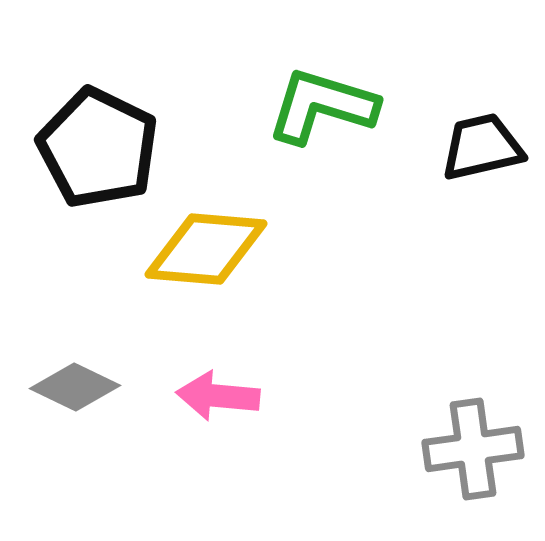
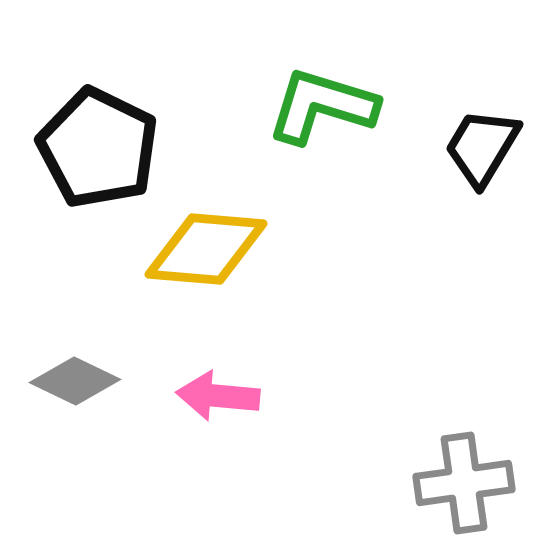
black trapezoid: rotated 46 degrees counterclockwise
gray diamond: moved 6 px up
gray cross: moved 9 px left, 34 px down
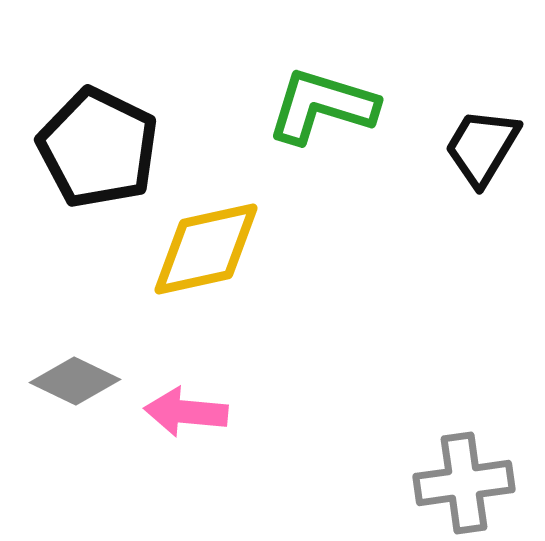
yellow diamond: rotated 17 degrees counterclockwise
pink arrow: moved 32 px left, 16 px down
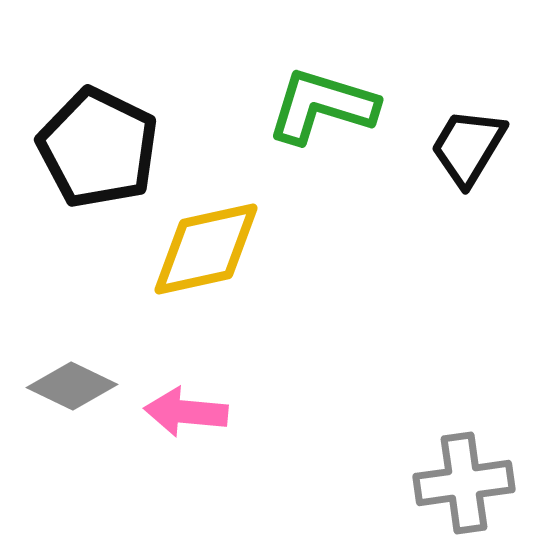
black trapezoid: moved 14 px left
gray diamond: moved 3 px left, 5 px down
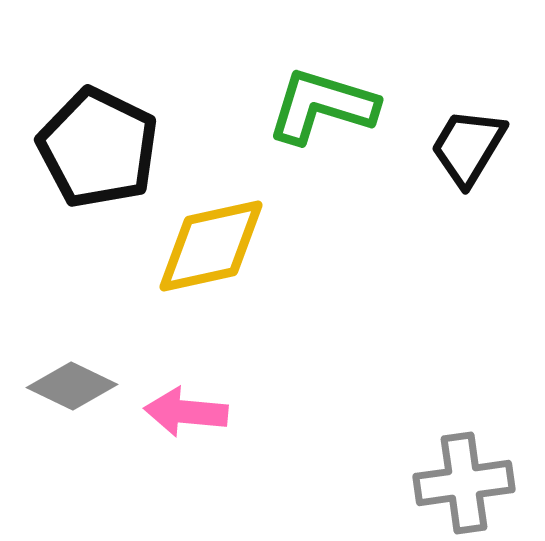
yellow diamond: moved 5 px right, 3 px up
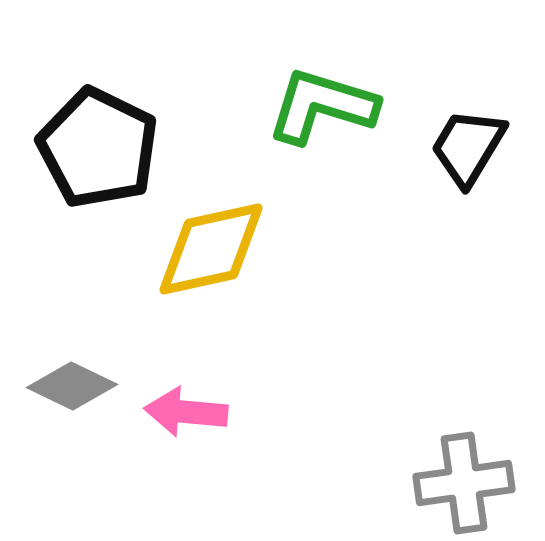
yellow diamond: moved 3 px down
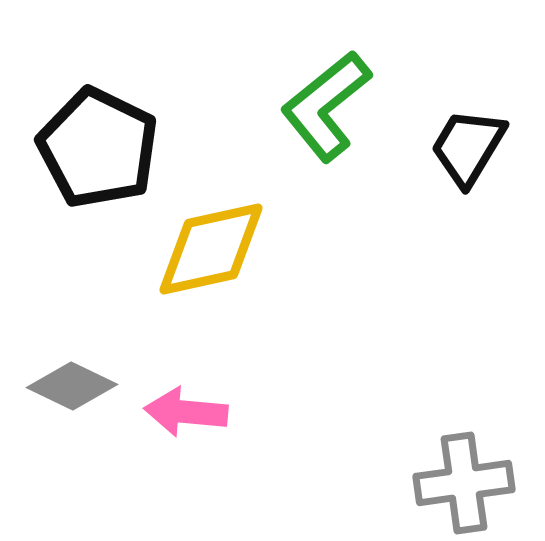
green L-shape: moved 4 px right; rotated 56 degrees counterclockwise
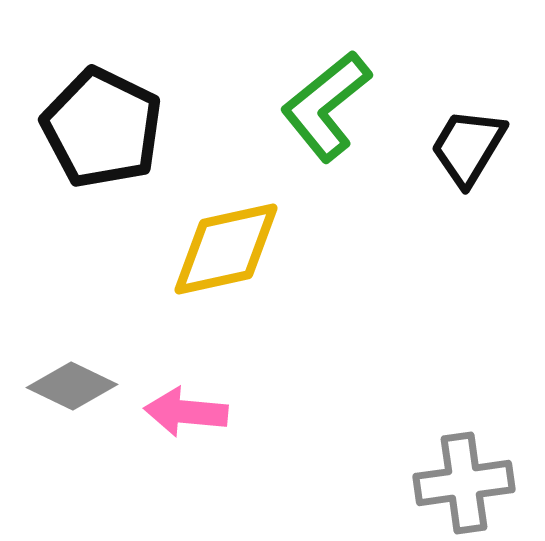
black pentagon: moved 4 px right, 20 px up
yellow diamond: moved 15 px right
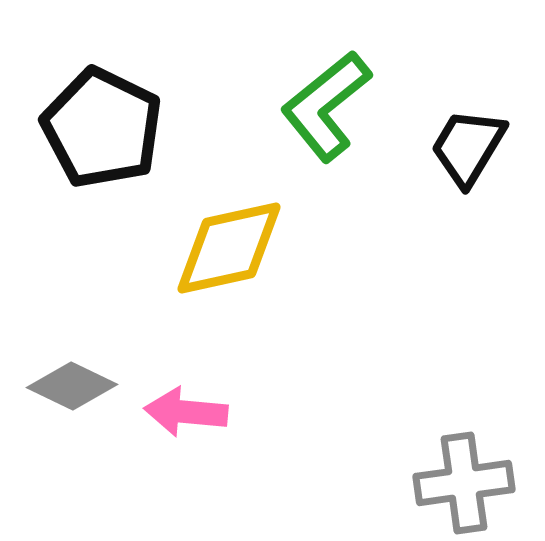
yellow diamond: moved 3 px right, 1 px up
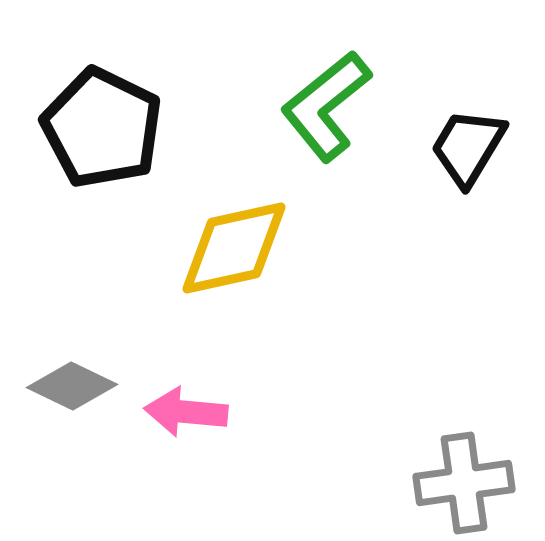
yellow diamond: moved 5 px right
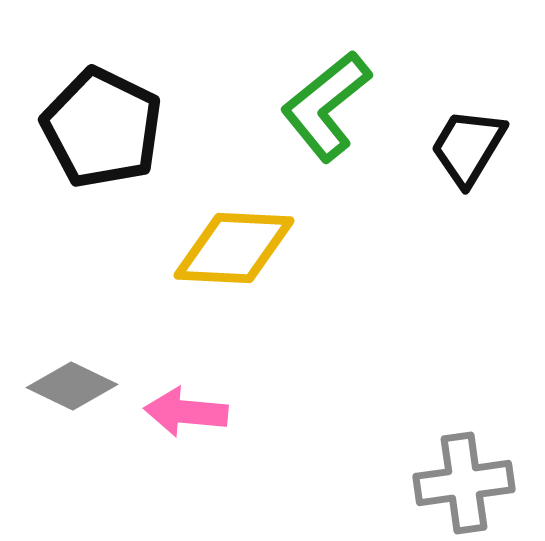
yellow diamond: rotated 15 degrees clockwise
